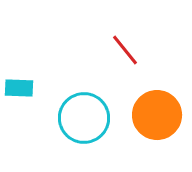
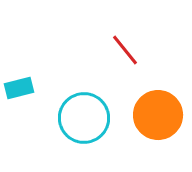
cyan rectangle: rotated 16 degrees counterclockwise
orange circle: moved 1 px right
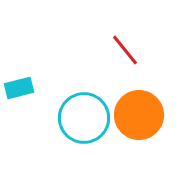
orange circle: moved 19 px left
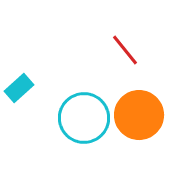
cyan rectangle: rotated 28 degrees counterclockwise
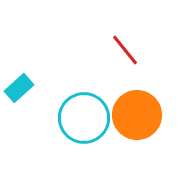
orange circle: moved 2 px left
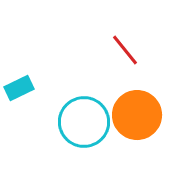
cyan rectangle: rotated 16 degrees clockwise
cyan circle: moved 4 px down
